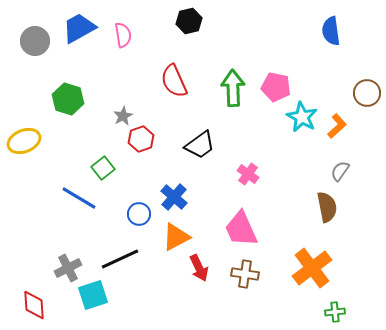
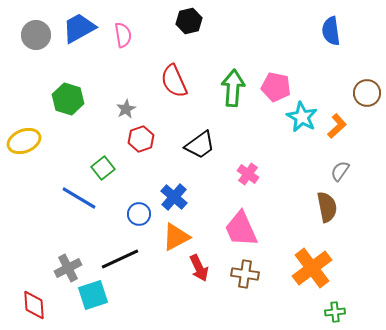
gray circle: moved 1 px right, 6 px up
green arrow: rotated 6 degrees clockwise
gray star: moved 3 px right, 7 px up
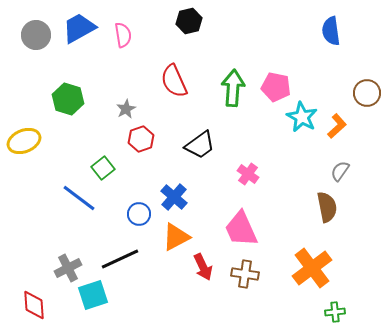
blue line: rotated 6 degrees clockwise
red arrow: moved 4 px right, 1 px up
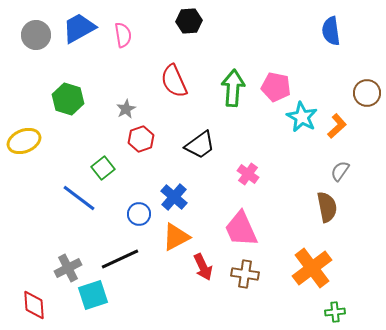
black hexagon: rotated 10 degrees clockwise
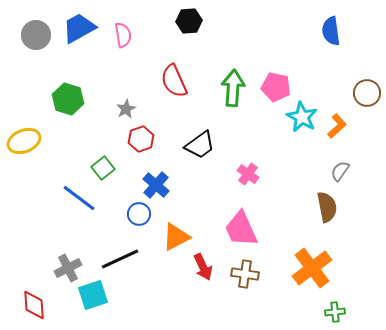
blue cross: moved 18 px left, 12 px up
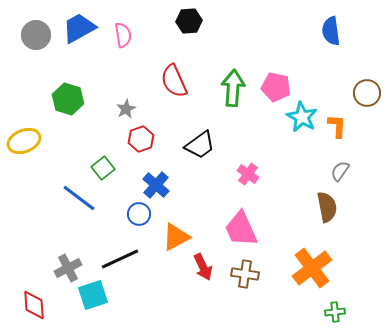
orange L-shape: rotated 45 degrees counterclockwise
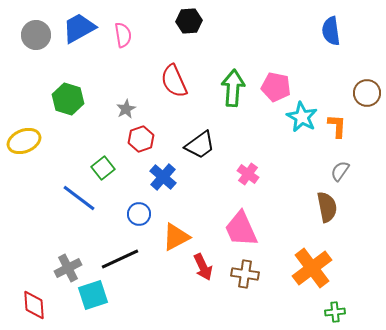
blue cross: moved 7 px right, 8 px up
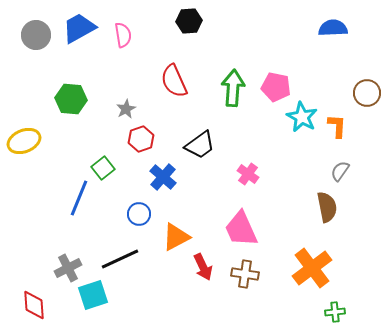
blue semicircle: moved 2 px right, 3 px up; rotated 96 degrees clockwise
green hexagon: moved 3 px right; rotated 12 degrees counterclockwise
blue line: rotated 75 degrees clockwise
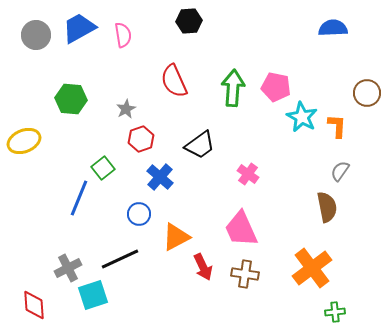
blue cross: moved 3 px left
